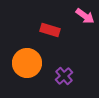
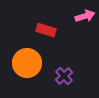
pink arrow: rotated 54 degrees counterclockwise
red rectangle: moved 4 px left
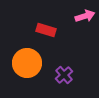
purple cross: moved 1 px up
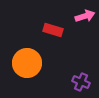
red rectangle: moved 7 px right
purple cross: moved 17 px right, 7 px down; rotated 24 degrees counterclockwise
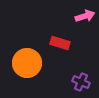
red rectangle: moved 7 px right, 13 px down
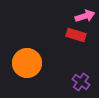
red rectangle: moved 16 px right, 8 px up
purple cross: rotated 12 degrees clockwise
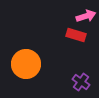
pink arrow: moved 1 px right
orange circle: moved 1 px left, 1 px down
